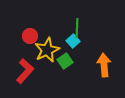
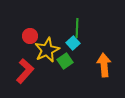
cyan square: moved 2 px down
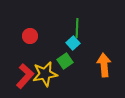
yellow star: moved 2 px left, 24 px down; rotated 15 degrees clockwise
red L-shape: moved 5 px down
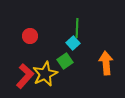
orange arrow: moved 2 px right, 2 px up
yellow star: rotated 15 degrees counterclockwise
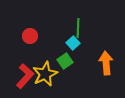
green line: moved 1 px right
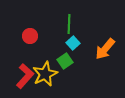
green line: moved 9 px left, 4 px up
orange arrow: moved 1 px left, 14 px up; rotated 135 degrees counterclockwise
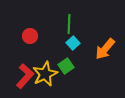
green square: moved 1 px right, 5 px down
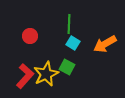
cyan square: rotated 16 degrees counterclockwise
orange arrow: moved 5 px up; rotated 20 degrees clockwise
green square: moved 1 px right, 1 px down; rotated 28 degrees counterclockwise
yellow star: moved 1 px right
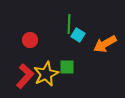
red circle: moved 4 px down
cyan square: moved 5 px right, 8 px up
green square: rotated 28 degrees counterclockwise
